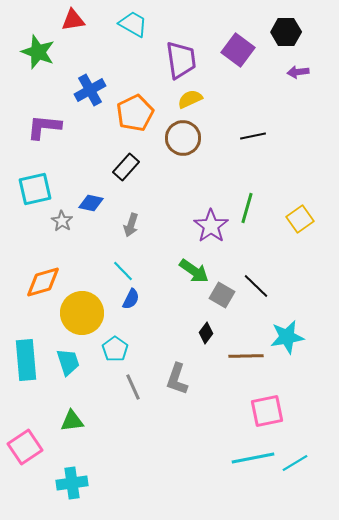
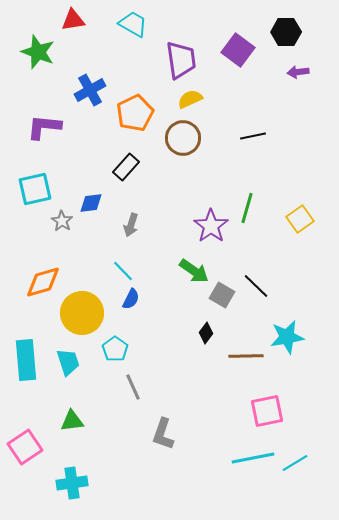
blue diamond at (91, 203): rotated 20 degrees counterclockwise
gray L-shape at (177, 379): moved 14 px left, 55 px down
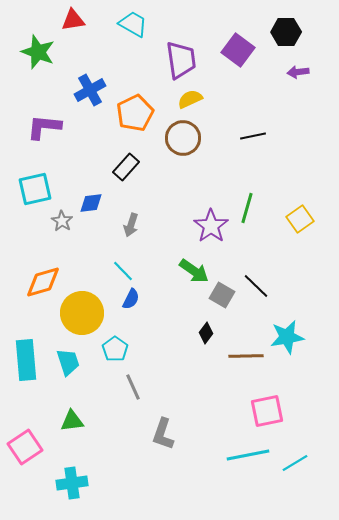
cyan line at (253, 458): moved 5 px left, 3 px up
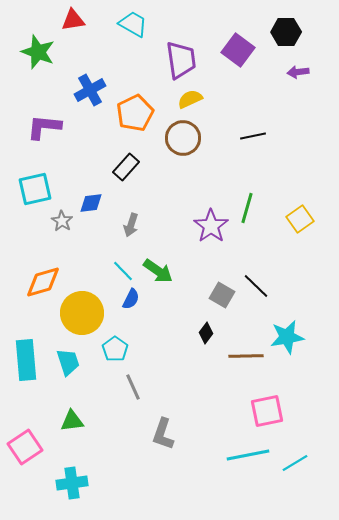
green arrow at (194, 271): moved 36 px left
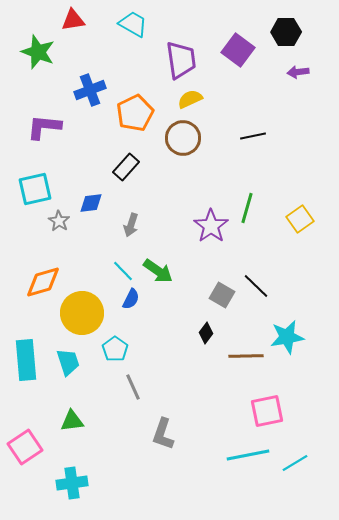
blue cross at (90, 90): rotated 8 degrees clockwise
gray star at (62, 221): moved 3 px left
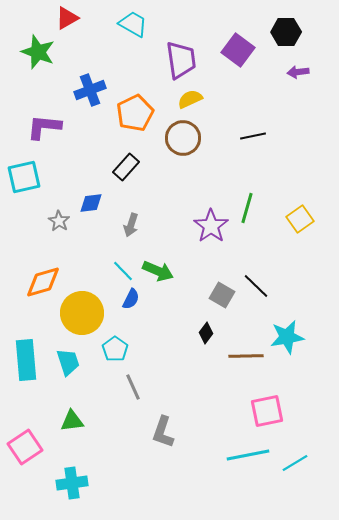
red triangle at (73, 20): moved 6 px left, 2 px up; rotated 20 degrees counterclockwise
cyan square at (35, 189): moved 11 px left, 12 px up
green arrow at (158, 271): rotated 12 degrees counterclockwise
gray L-shape at (163, 434): moved 2 px up
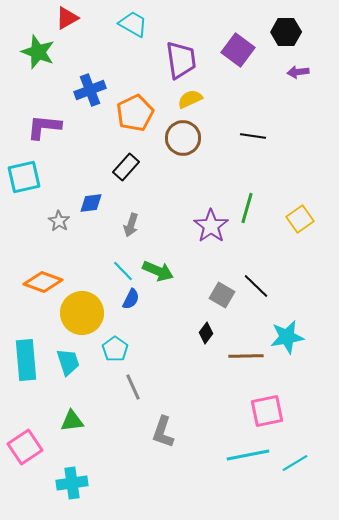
black line at (253, 136): rotated 20 degrees clockwise
orange diamond at (43, 282): rotated 36 degrees clockwise
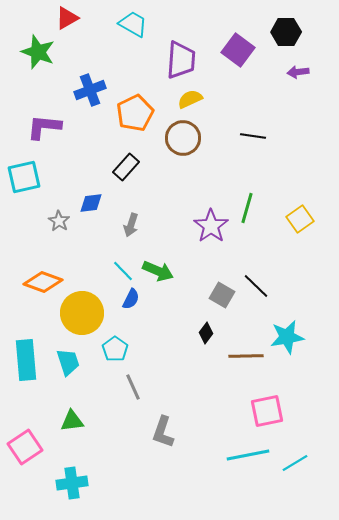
purple trapezoid at (181, 60): rotated 12 degrees clockwise
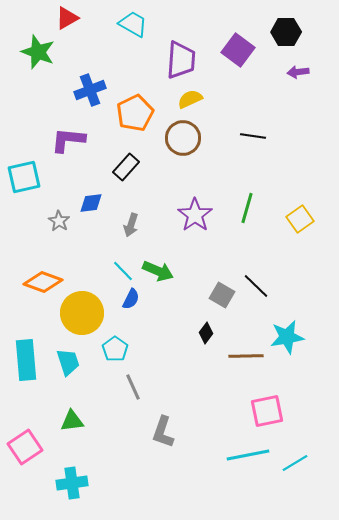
purple L-shape at (44, 127): moved 24 px right, 13 px down
purple star at (211, 226): moved 16 px left, 11 px up
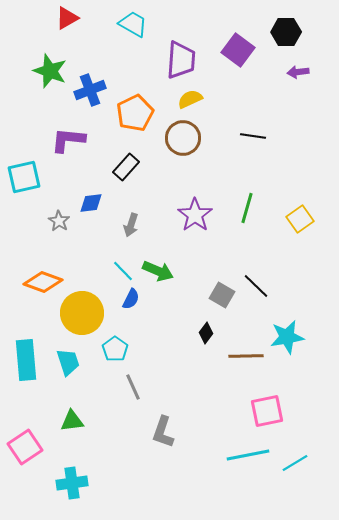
green star at (38, 52): moved 12 px right, 19 px down
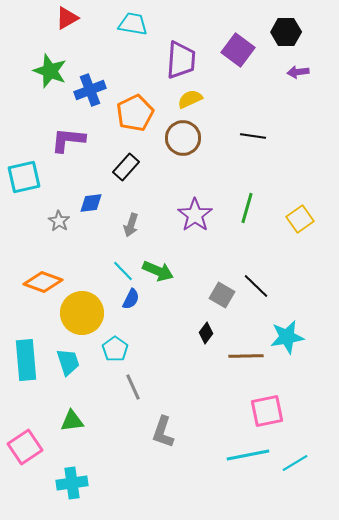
cyan trapezoid at (133, 24): rotated 20 degrees counterclockwise
